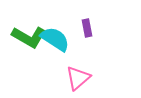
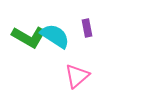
cyan semicircle: moved 3 px up
pink triangle: moved 1 px left, 2 px up
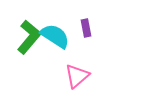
purple rectangle: moved 1 px left
green L-shape: rotated 80 degrees counterclockwise
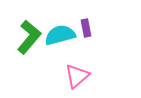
cyan semicircle: moved 5 px right, 1 px up; rotated 48 degrees counterclockwise
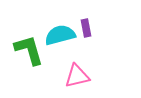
green L-shape: moved 13 px down; rotated 56 degrees counterclockwise
pink triangle: rotated 28 degrees clockwise
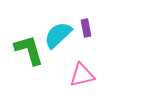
cyan semicircle: moved 2 px left; rotated 28 degrees counterclockwise
pink triangle: moved 5 px right, 1 px up
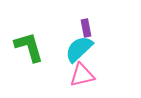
cyan semicircle: moved 21 px right, 14 px down
green L-shape: moved 3 px up
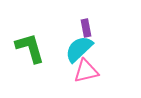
green L-shape: moved 1 px right, 1 px down
pink triangle: moved 4 px right, 4 px up
